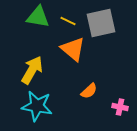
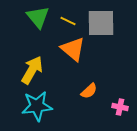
green triangle: rotated 40 degrees clockwise
gray square: rotated 12 degrees clockwise
cyan star: rotated 16 degrees counterclockwise
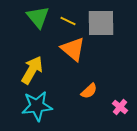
pink cross: rotated 28 degrees clockwise
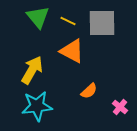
gray square: moved 1 px right
orange triangle: moved 1 px left, 2 px down; rotated 12 degrees counterclockwise
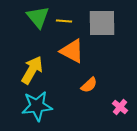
yellow line: moved 4 px left; rotated 21 degrees counterclockwise
orange semicircle: moved 6 px up
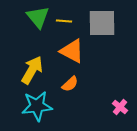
orange semicircle: moved 19 px left, 1 px up
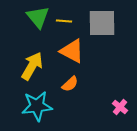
yellow arrow: moved 4 px up
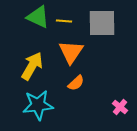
green triangle: rotated 25 degrees counterclockwise
orange triangle: moved 1 px left, 1 px down; rotated 36 degrees clockwise
orange semicircle: moved 6 px right, 1 px up
cyan star: moved 1 px right, 1 px up
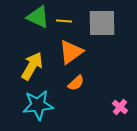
orange triangle: rotated 20 degrees clockwise
